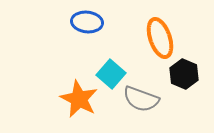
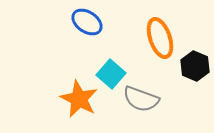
blue ellipse: rotated 28 degrees clockwise
black hexagon: moved 11 px right, 8 px up
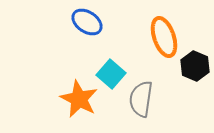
orange ellipse: moved 4 px right, 1 px up
gray semicircle: rotated 78 degrees clockwise
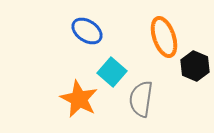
blue ellipse: moved 9 px down
cyan square: moved 1 px right, 2 px up
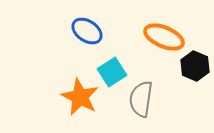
orange ellipse: rotated 48 degrees counterclockwise
cyan square: rotated 16 degrees clockwise
orange star: moved 1 px right, 2 px up
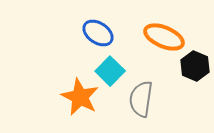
blue ellipse: moved 11 px right, 2 px down
cyan square: moved 2 px left, 1 px up; rotated 12 degrees counterclockwise
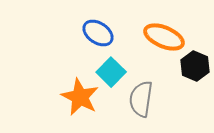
cyan square: moved 1 px right, 1 px down
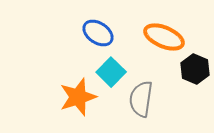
black hexagon: moved 3 px down
orange star: moved 2 px left; rotated 27 degrees clockwise
